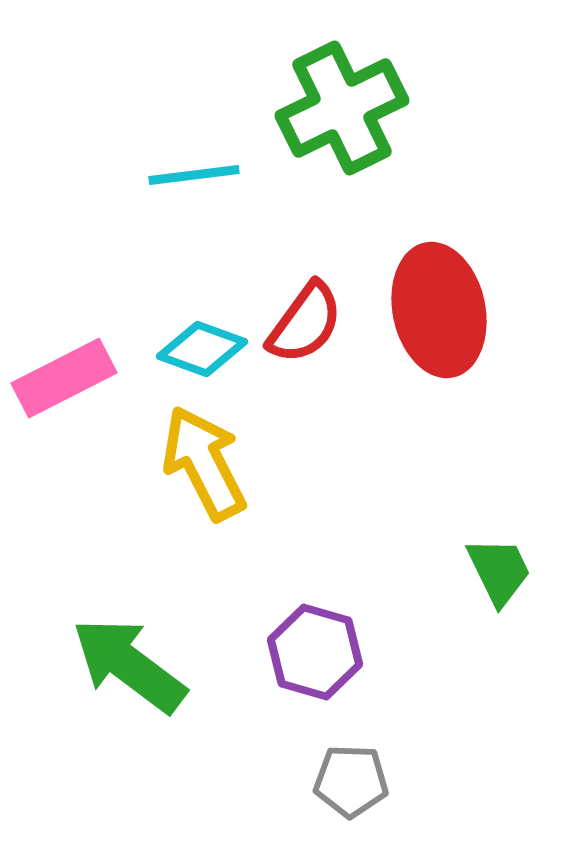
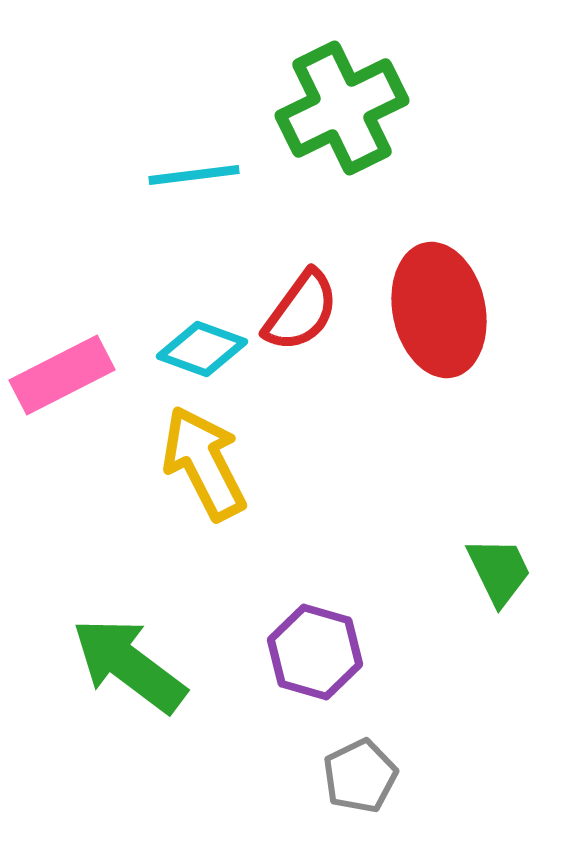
red semicircle: moved 4 px left, 12 px up
pink rectangle: moved 2 px left, 3 px up
gray pentagon: moved 9 px right, 5 px up; rotated 28 degrees counterclockwise
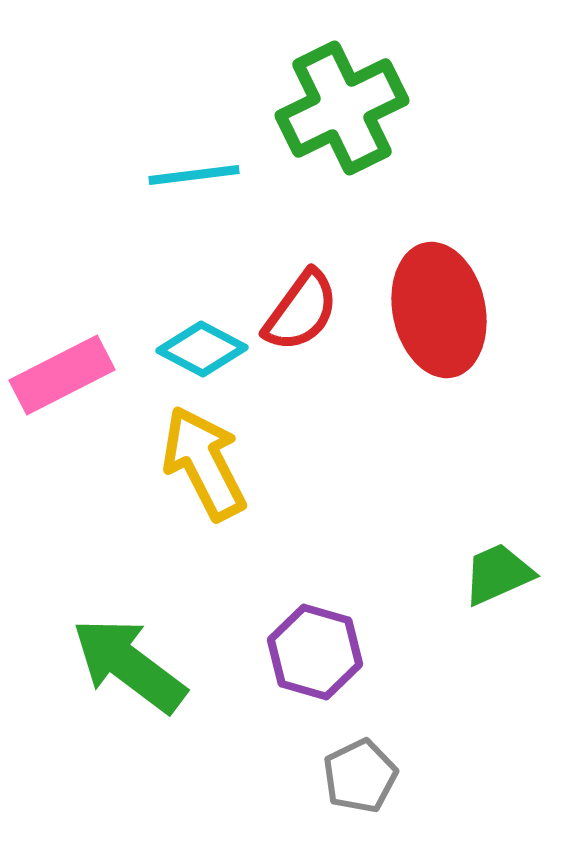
cyan diamond: rotated 8 degrees clockwise
green trapezoid: moved 1 px left, 3 px down; rotated 88 degrees counterclockwise
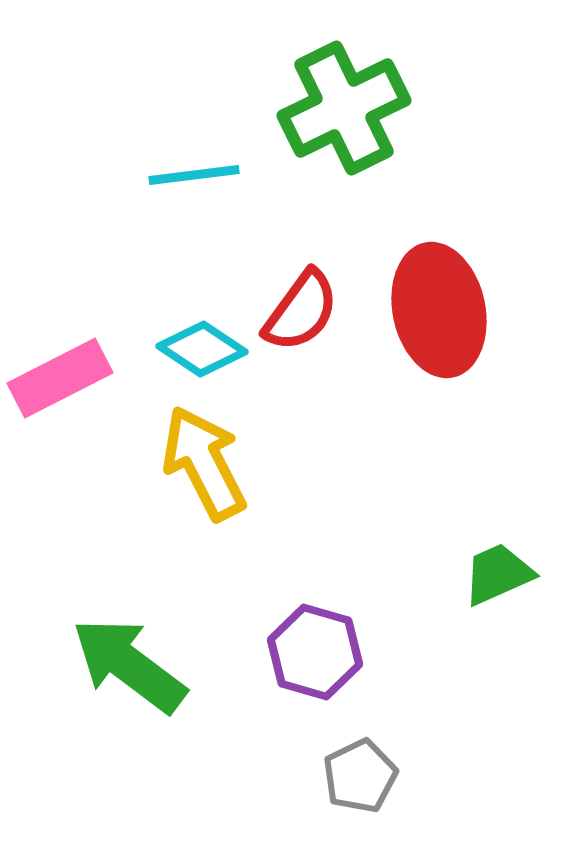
green cross: moved 2 px right
cyan diamond: rotated 6 degrees clockwise
pink rectangle: moved 2 px left, 3 px down
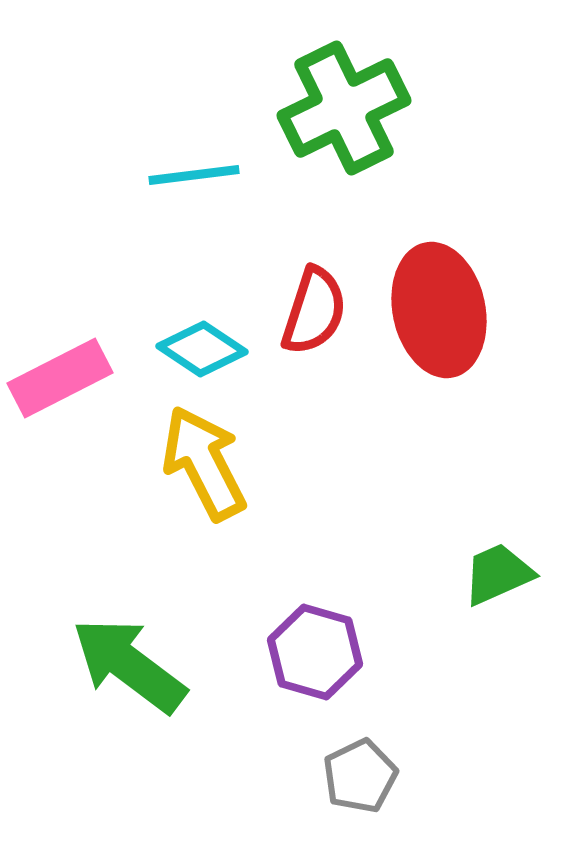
red semicircle: moved 13 px right; rotated 18 degrees counterclockwise
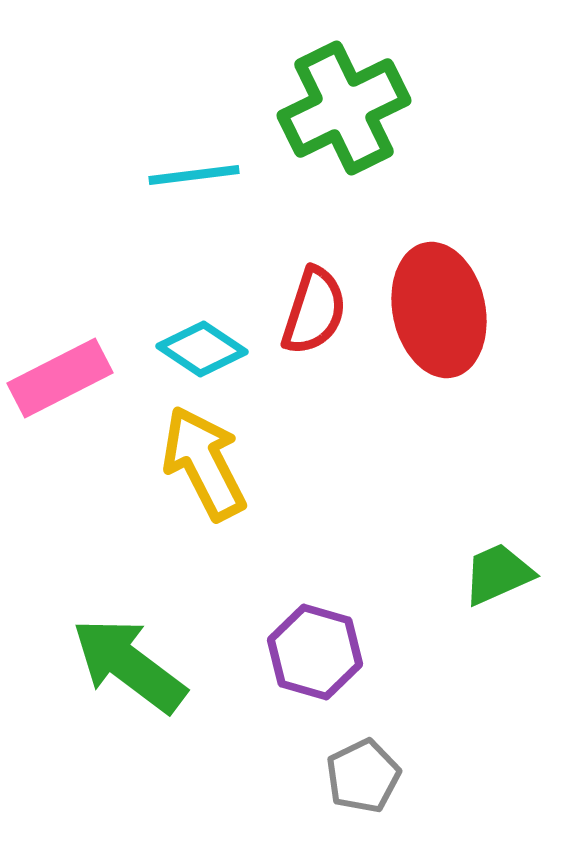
gray pentagon: moved 3 px right
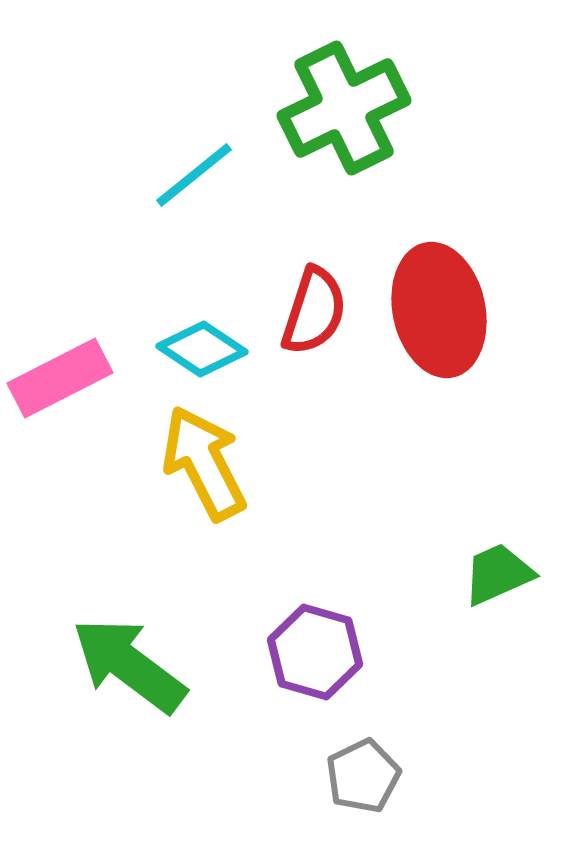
cyan line: rotated 32 degrees counterclockwise
